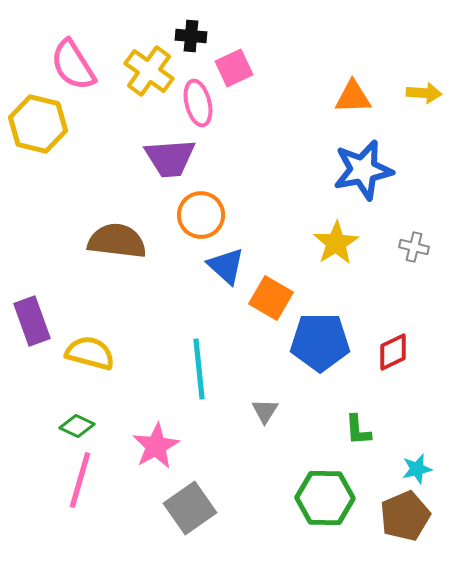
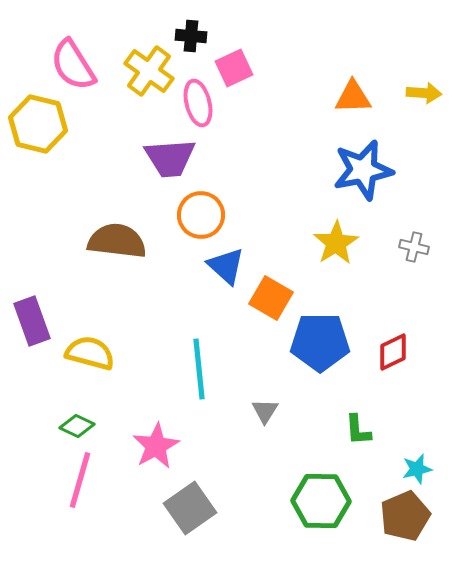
green hexagon: moved 4 px left, 3 px down
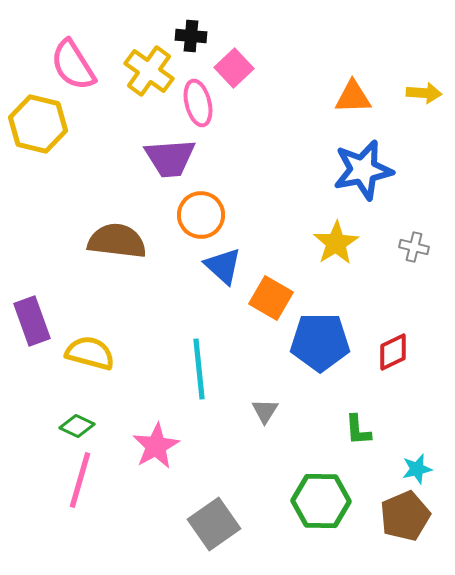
pink square: rotated 18 degrees counterclockwise
blue triangle: moved 3 px left
gray square: moved 24 px right, 16 px down
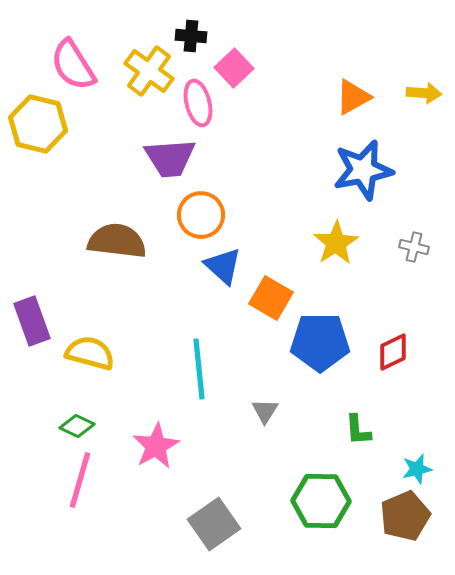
orange triangle: rotated 27 degrees counterclockwise
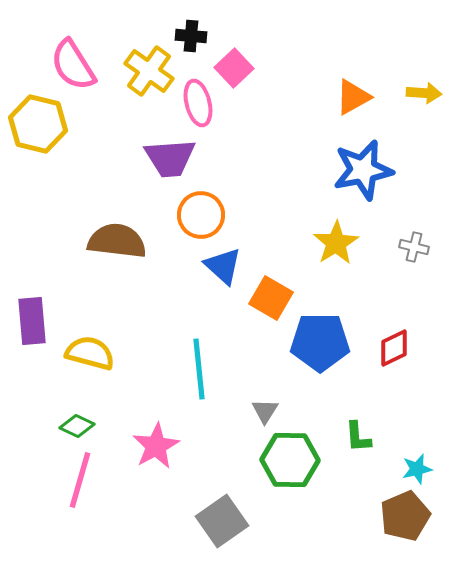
purple rectangle: rotated 15 degrees clockwise
red diamond: moved 1 px right, 4 px up
green L-shape: moved 7 px down
green hexagon: moved 31 px left, 41 px up
gray square: moved 8 px right, 3 px up
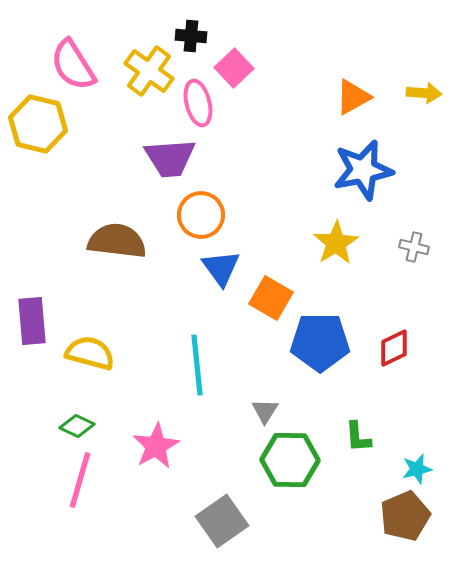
blue triangle: moved 2 px left, 2 px down; rotated 12 degrees clockwise
cyan line: moved 2 px left, 4 px up
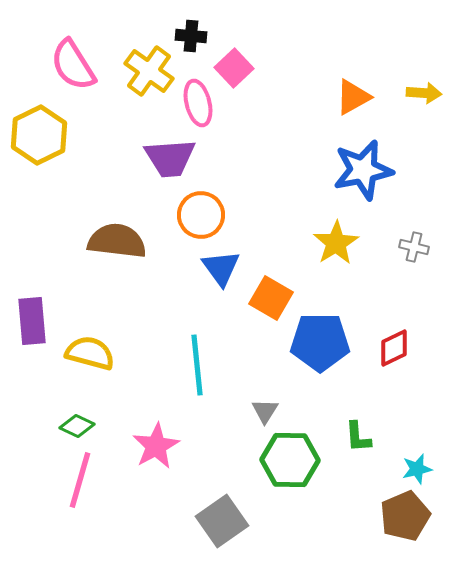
yellow hexagon: moved 1 px right, 11 px down; rotated 20 degrees clockwise
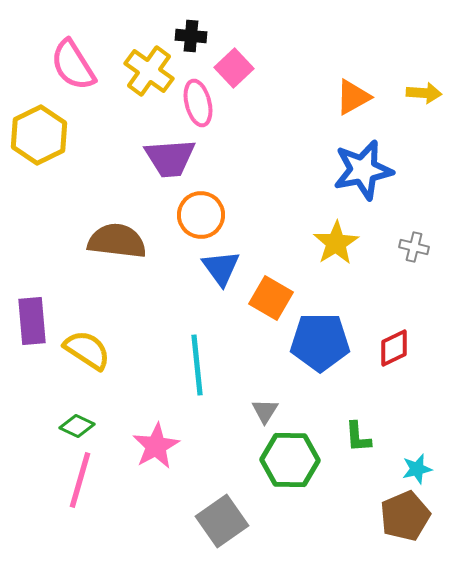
yellow semicircle: moved 3 px left, 3 px up; rotated 18 degrees clockwise
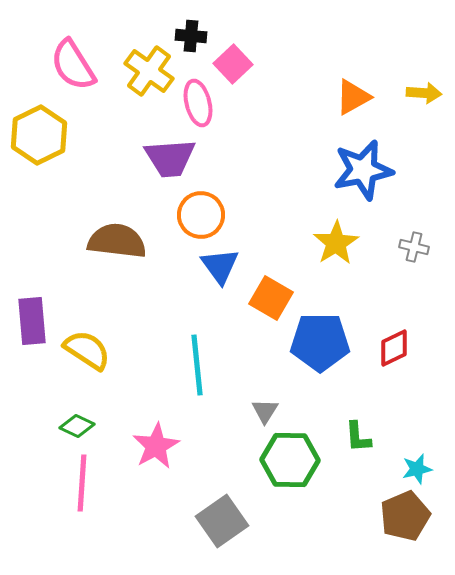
pink square: moved 1 px left, 4 px up
blue triangle: moved 1 px left, 2 px up
pink line: moved 2 px right, 3 px down; rotated 12 degrees counterclockwise
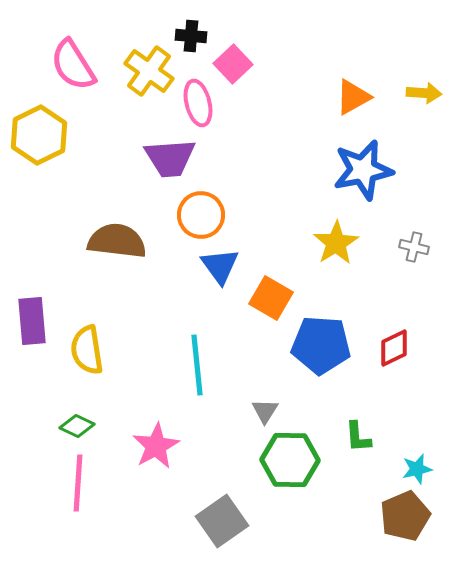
blue pentagon: moved 1 px right, 3 px down; rotated 4 degrees clockwise
yellow semicircle: rotated 132 degrees counterclockwise
pink line: moved 4 px left
